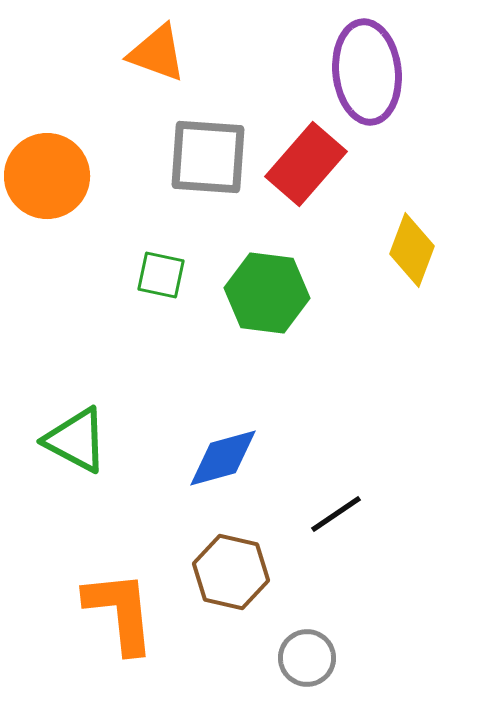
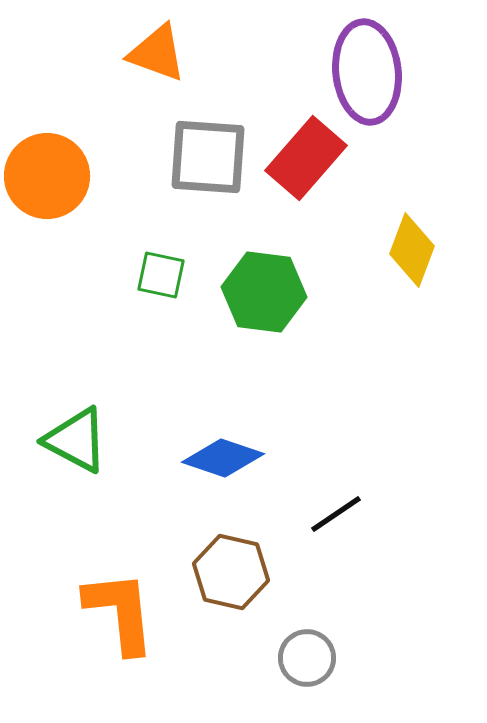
red rectangle: moved 6 px up
green hexagon: moved 3 px left, 1 px up
blue diamond: rotated 34 degrees clockwise
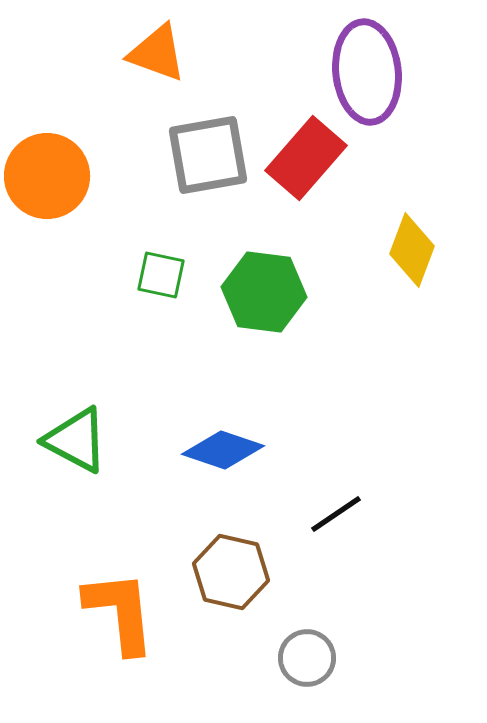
gray square: moved 2 px up; rotated 14 degrees counterclockwise
blue diamond: moved 8 px up
